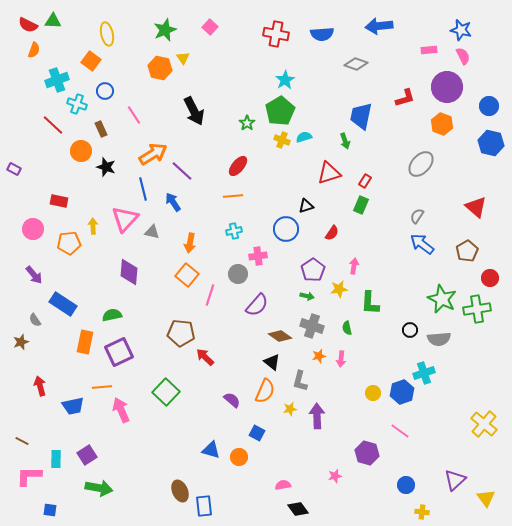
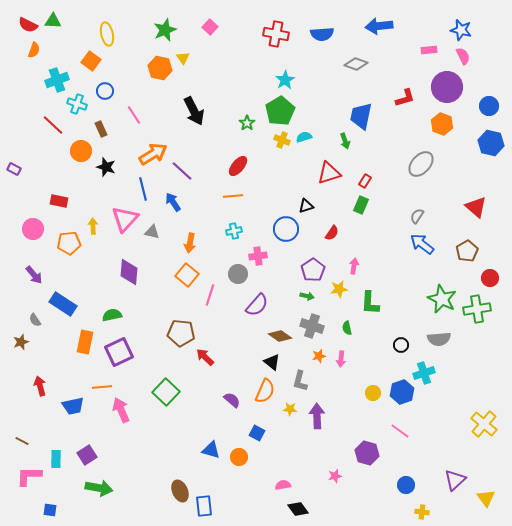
black circle at (410, 330): moved 9 px left, 15 px down
yellow star at (290, 409): rotated 16 degrees clockwise
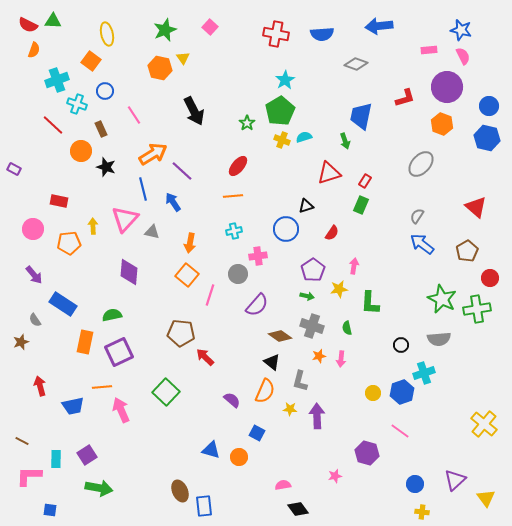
blue hexagon at (491, 143): moved 4 px left, 5 px up
blue circle at (406, 485): moved 9 px right, 1 px up
